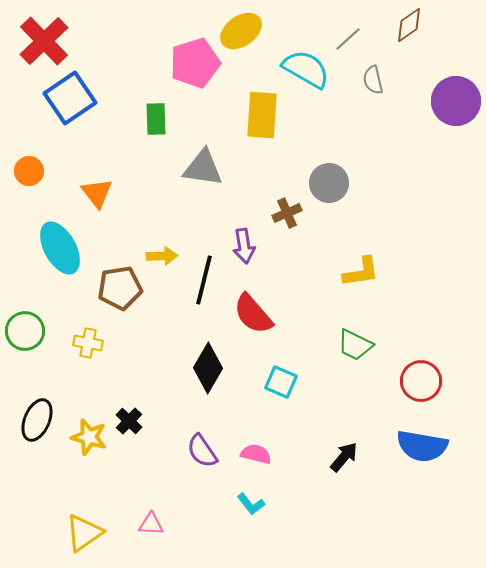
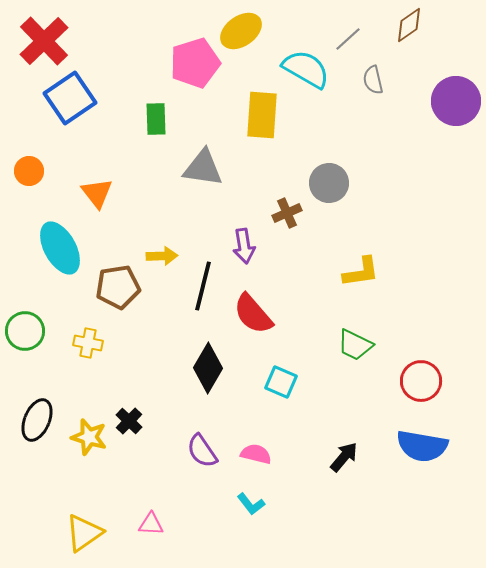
black line: moved 1 px left, 6 px down
brown pentagon: moved 2 px left, 1 px up
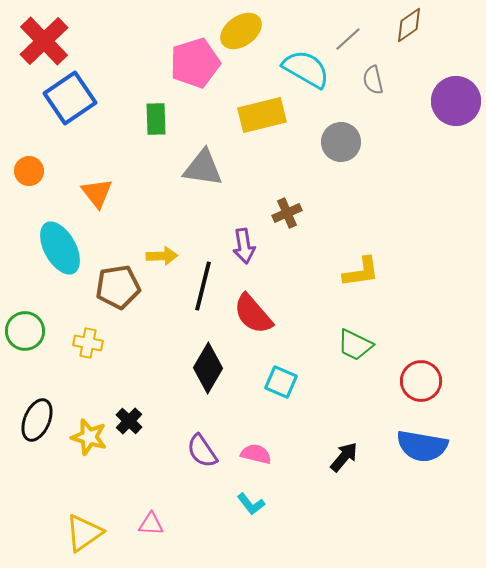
yellow rectangle: rotated 72 degrees clockwise
gray circle: moved 12 px right, 41 px up
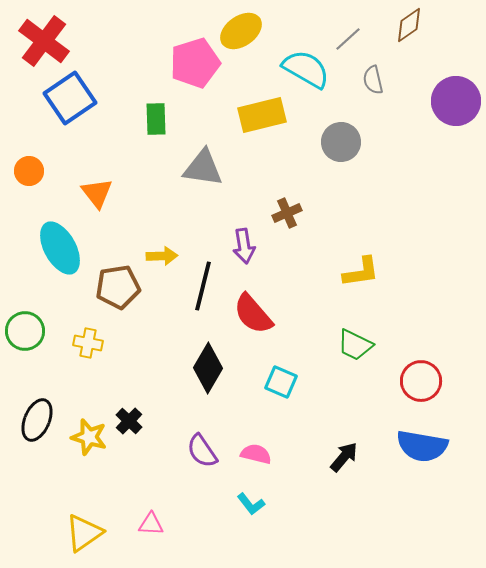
red cross: rotated 9 degrees counterclockwise
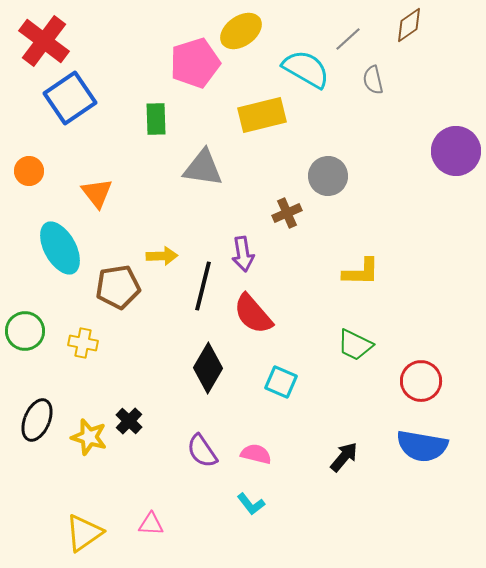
purple circle: moved 50 px down
gray circle: moved 13 px left, 34 px down
purple arrow: moved 1 px left, 8 px down
yellow L-shape: rotated 9 degrees clockwise
yellow cross: moved 5 px left
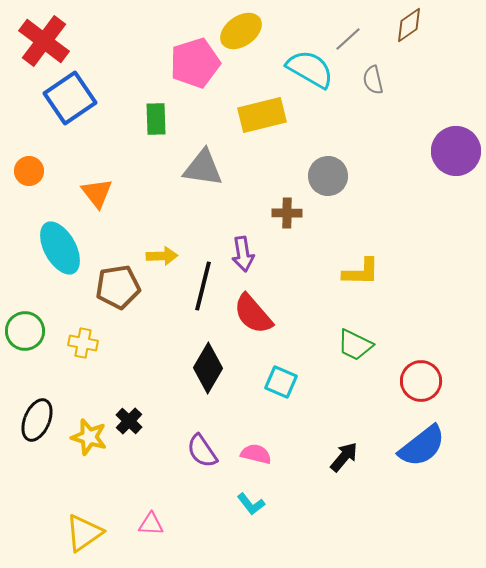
cyan semicircle: moved 4 px right
brown cross: rotated 24 degrees clockwise
blue semicircle: rotated 48 degrees counterclockwise
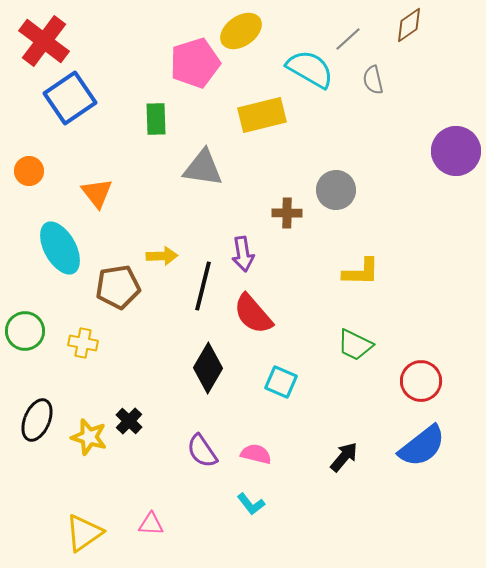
gray circle: moved 8 px right, 14 px down
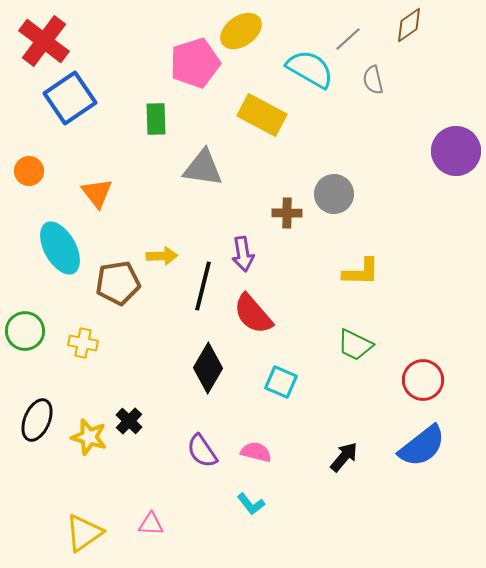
yellow rectangle: rotated 42 degrees clockwise
gray circle: moved 2 px left, 4 px down
brown pentagon: moved 4 px up
red circle: moved 2 px right, 1 px up
pink semicircle: moved 2 px up
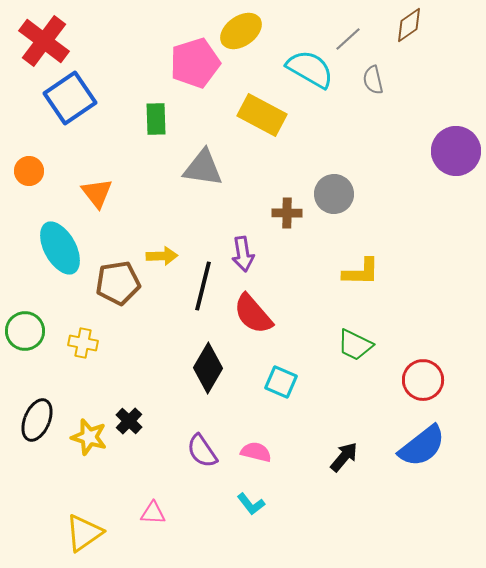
pink triangle: moved 2 px right, 11 px up
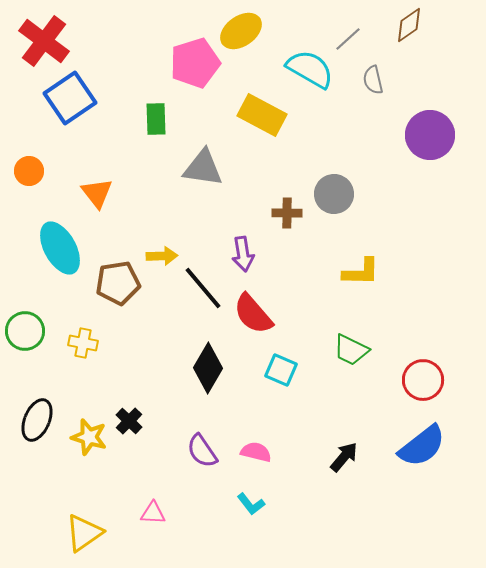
purple circle: moved 26 px left, 16 px up
black line: moved 2 px down; rotated 54 degrees counterclockwise
green trapezoid: moved 4 px left, 5 px down
cyan square: moved 12 px up
